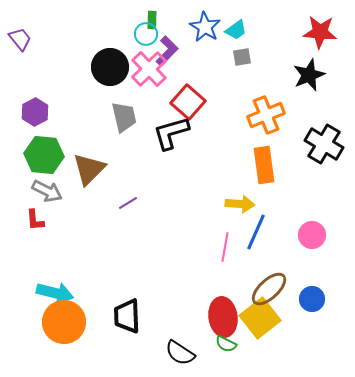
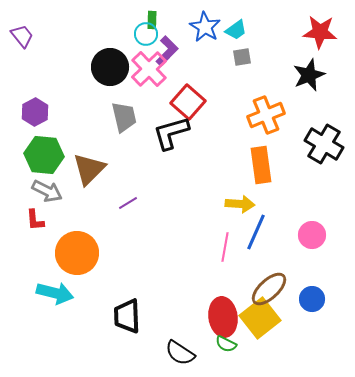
purple trapezoid: moved 2 px right, 3 px up
orange rectangle: moved 3 px left
orange circle: moved 13 px right, 69 px up
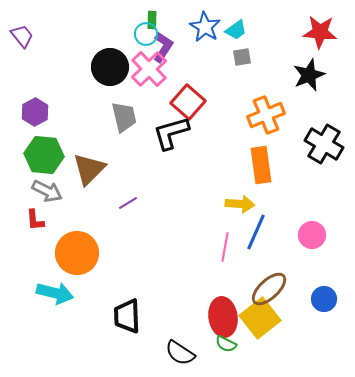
purple L-shape: moved 4 px left, 4 px up; rotated 12 degrees counterclockwise
blue circle: moved 12 px right
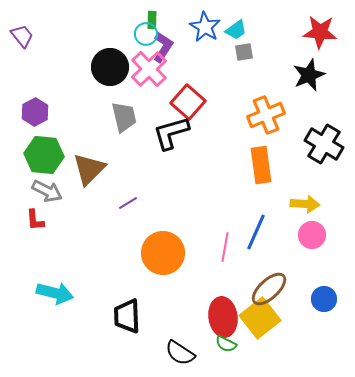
gray square: moved 2 px right, 5 px up
yellow arrow: moved 65 px right
orange circle: moved 86 px right
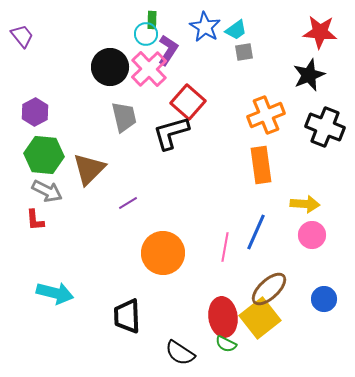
purple L-shape: moved 5 px right, 3 px down
black cross: moved 1 px right, 17 px up; rotated 9 degrees counterclockwise
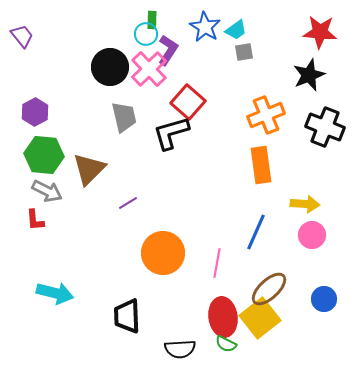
pink line: moved 8 px left, 16 px down
black semicircle: moved 4 px up; rotated 36 degrees counterclockwise
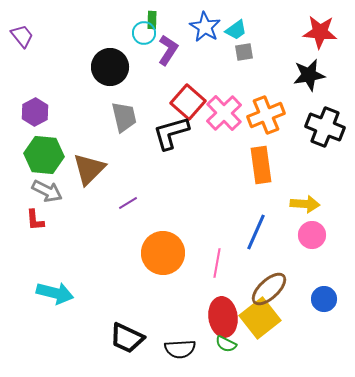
cyan circle: moved 2 px left, 1 px up
pink cross: moved 75 px right, 44 px down
black star: rotated 12 degrees clockwise
black trapezoid: moved 22 px down; rotated 63 degrees counterclockwise
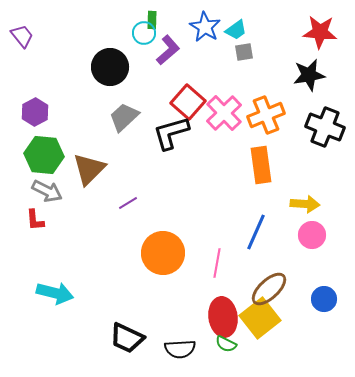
purple L-shape: rotated 16 degrees clockwise
gray trapezoid: rotated 120 degrees counterclockwise
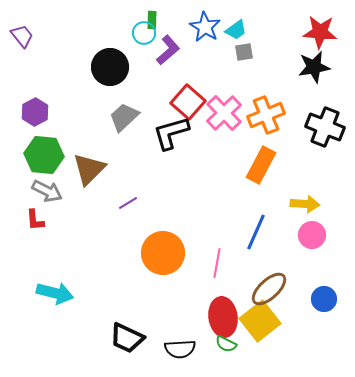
black star: moved 5 px right, 8 px up
orange rectangle: rotated 36 degrees clockwise
yellow square: moved 3 px down
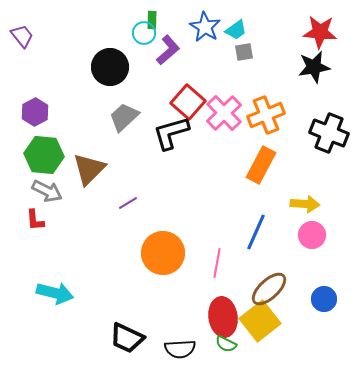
black cross: moved 4 px right, 6 px down
